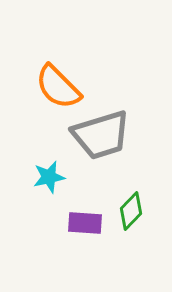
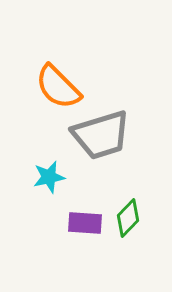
green diamond: moved 3 px left, 7 px down
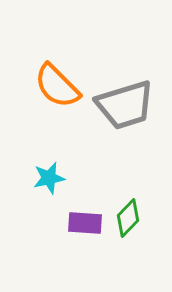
orange semicircle: moved 1 px left, 1 px up
gray trapezoid: moved 24 px right, 30 px up
cyan star: moved 1 px down
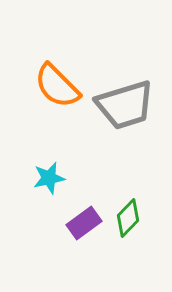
purple rectangle: moved 1 px left; rotated 40 degrees counterclockwise
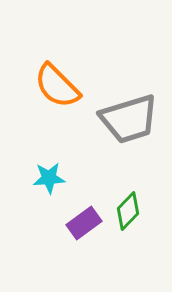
gray trapezoid: moved 4 px right, 14 px down
cyan star: rotated 8 degrees clockwise
green diamond: moved 7 px up
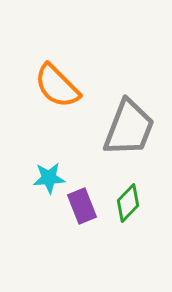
gray trapezoid: moved 9 px down; rotated 52 degrees counterclockwise
green diamond: moved 8 px up
purple rectangle: moved 2 px left, 17 px up; rotated 76 degrees counterclockwise
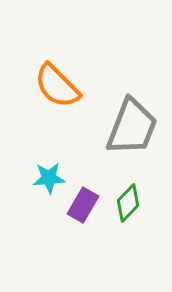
gray trapezoid: moved 3 px right, 1 px up
purple rectangle: moved 1 px right, 1 px up; rotated 52 degrees clockwise
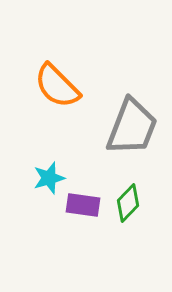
cyan star: rotated 12 degrees counterclockwise
purple rectangle: rotated 68 degrees clockwise
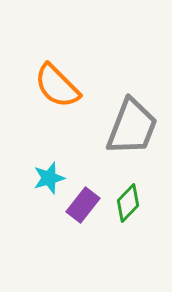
purple rectangle: rotated 60 degrees counterclockwise
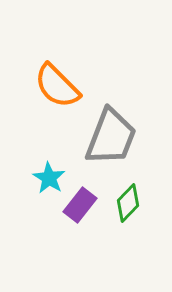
gray trapezoid: moved 21 px left, 10 px down
cyan star: rotated 24 degrees counterclockwise
purple rectangle: moved 3 px left
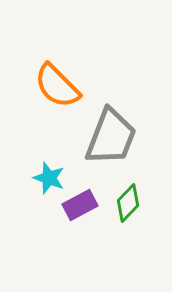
cyan star: rotated 12 degrees counterclockwise
purple rectangle: rotated 24 degrees clockwise
